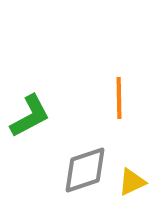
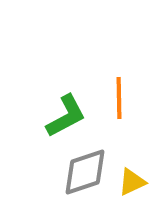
green L-shape: moved 36 px right
gray diamond: moved 2 px down
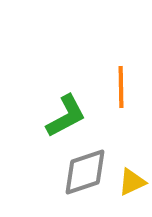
orange line: moved 2 px right, 11 px up
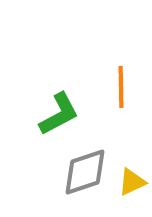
green L-shape: moved 7 px left, 2 px up
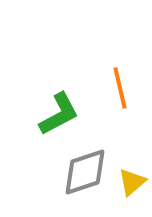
orange line: moved 1 px left, 1 px down; rotated 12 degrees counterclockwise
yellow triangle: rotated 16 degrees counterclockwise
